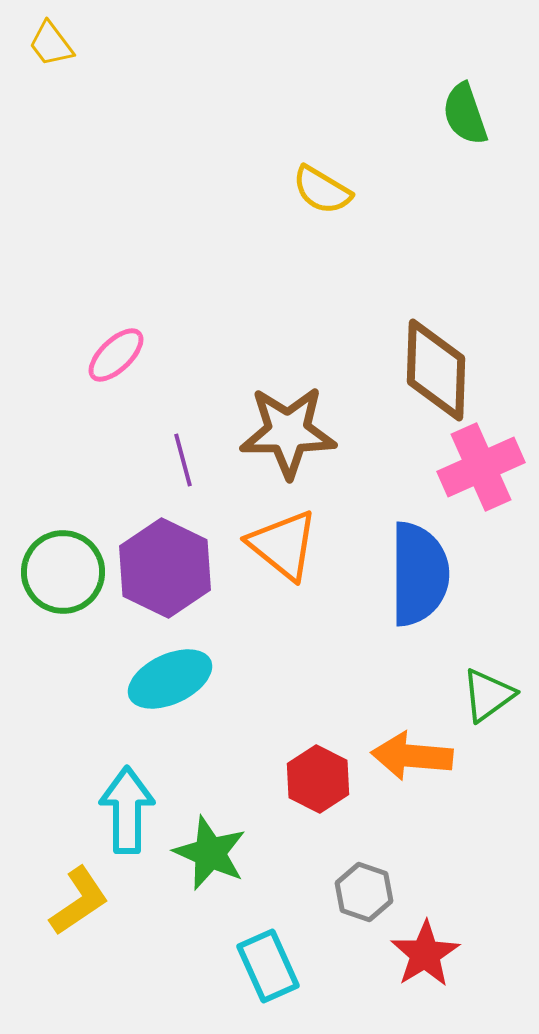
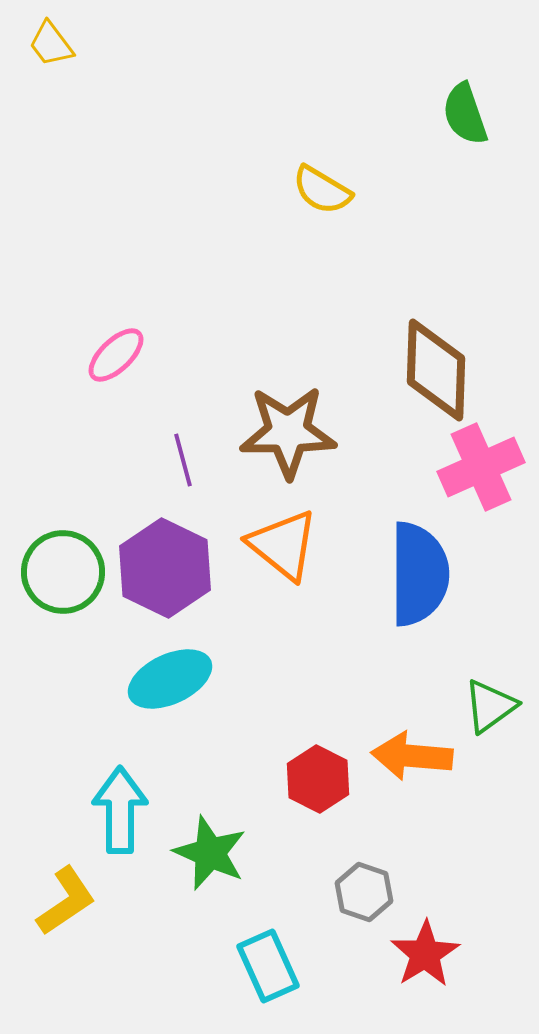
green triangle: moved 2 px right, 11 px down
cyan arrow: moved 7 px left
yellow L-shape: moved 13 px left
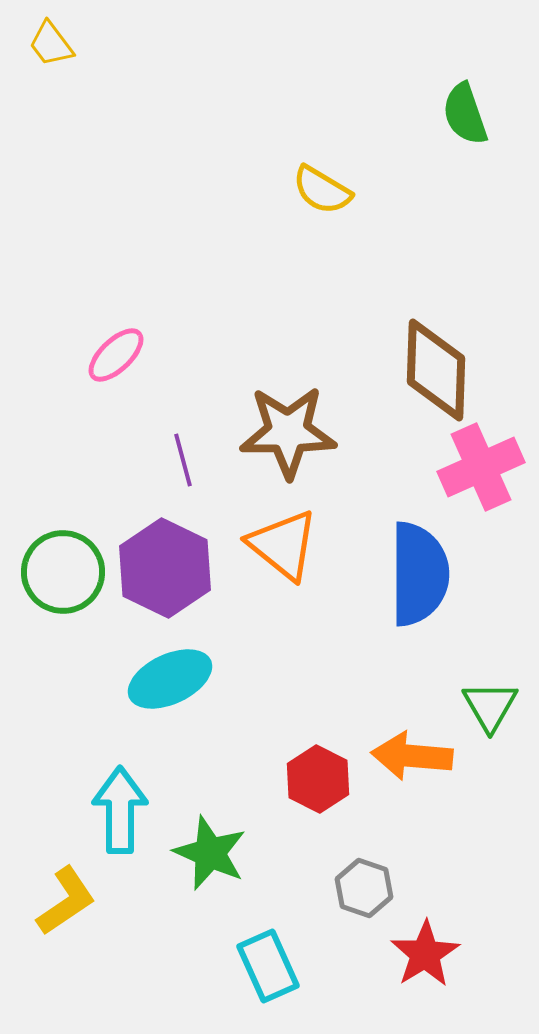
green triangle: rotated 24 degrees counterclockwise
gray hexagon: moved 4 px up
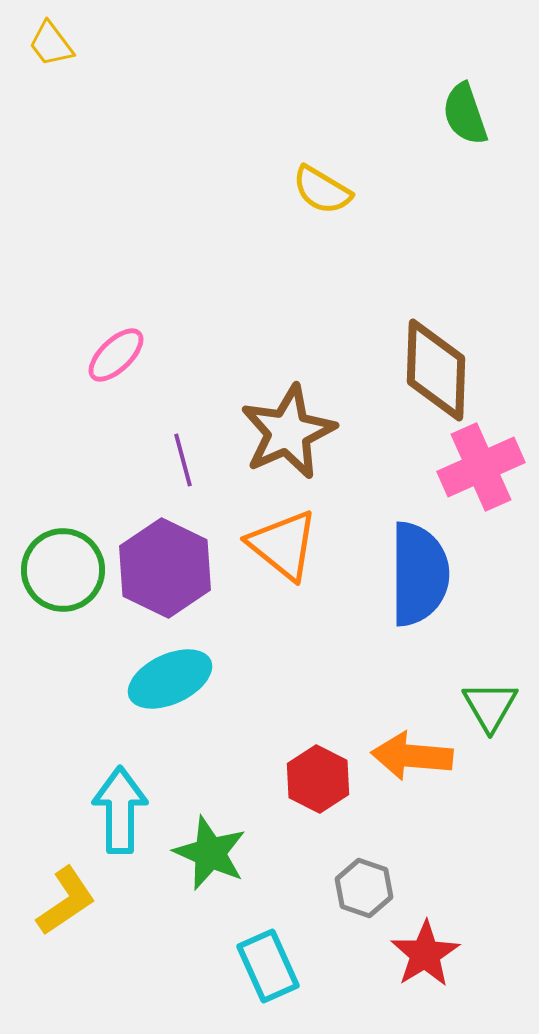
brown star: rotated 24 degrees counterclockwise
green circle: moved 2 px up
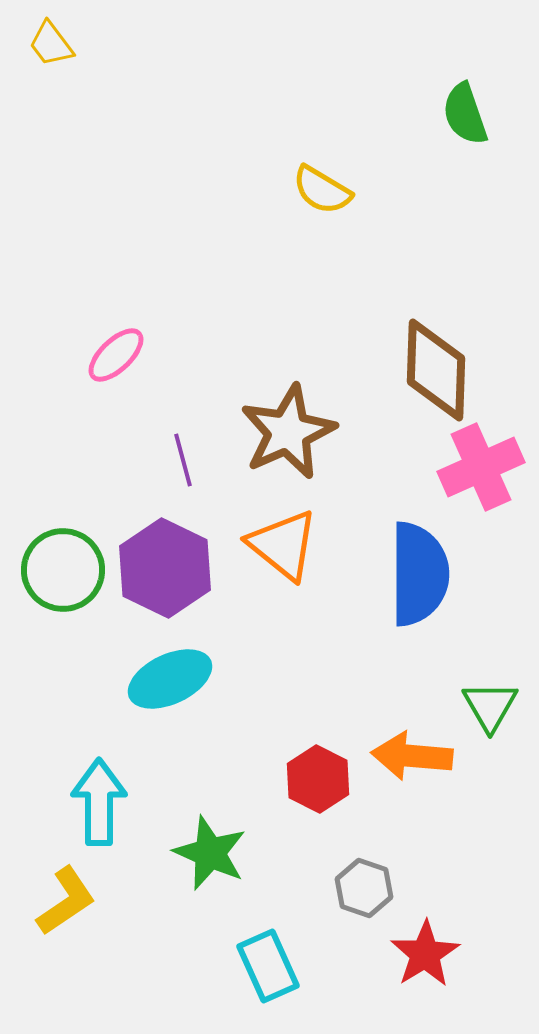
cyan arrow: moved 21 px left, 8 px up
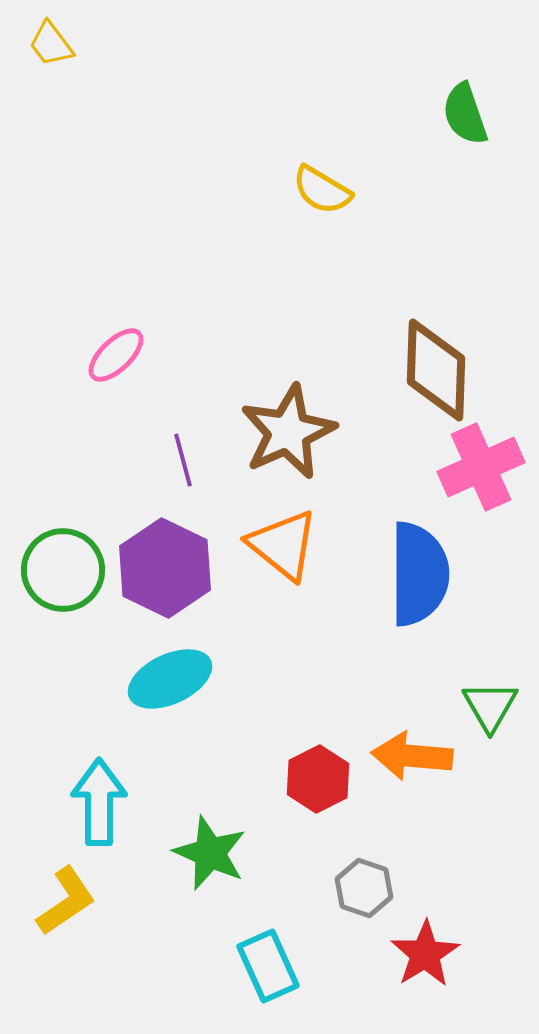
red hexagon: rotated 6 degrees clockwise
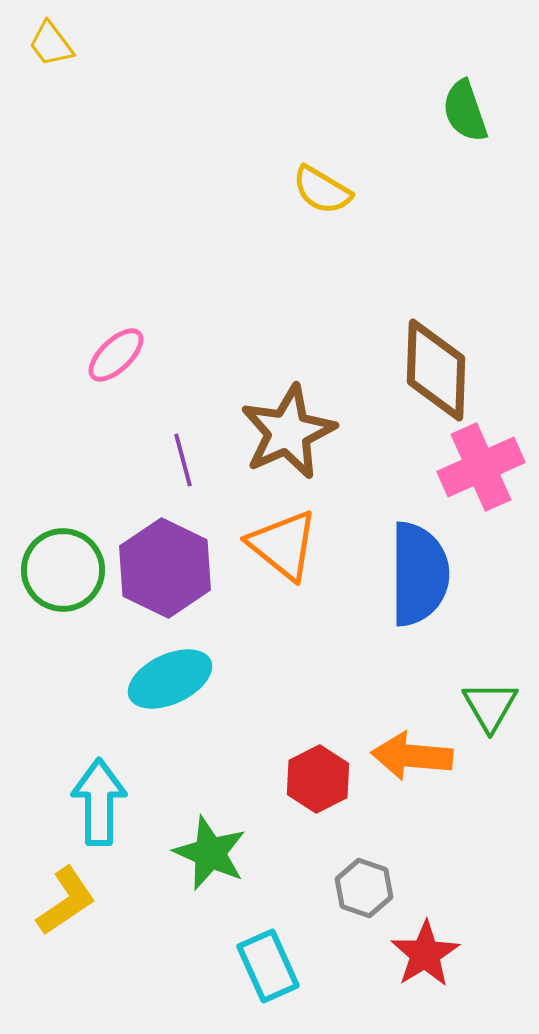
green semicircle: moved 3 px up
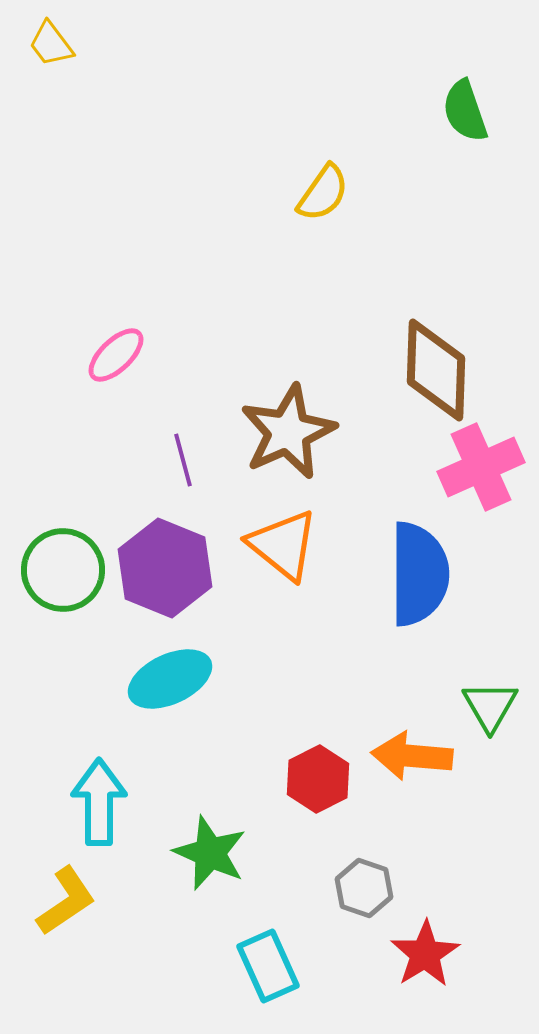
yellow semicircle: moved 1 px right, 3 px down; rotated 86 degrees counterclockwise
purple hexagon: rotated 4 degrees counterclockwise
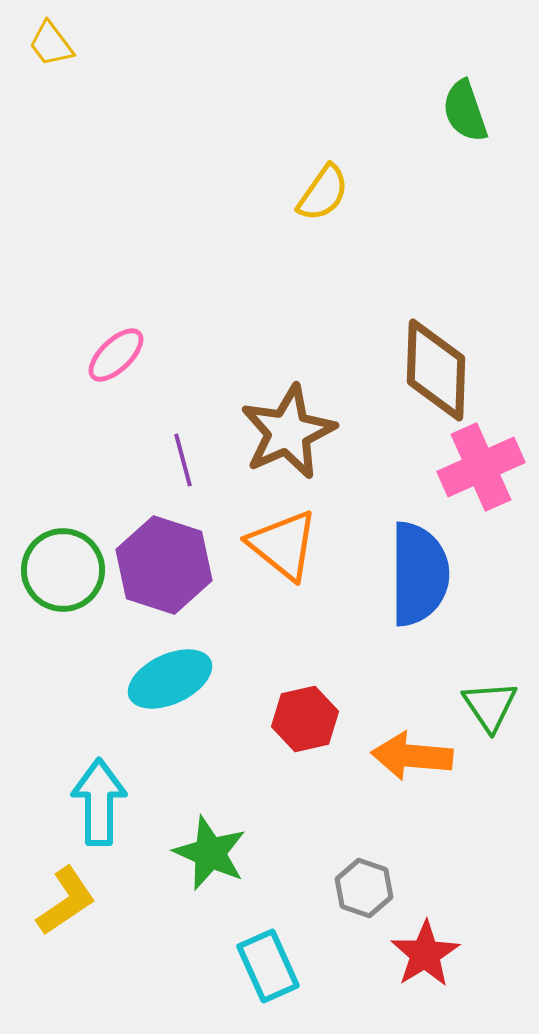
purple hexagon: moved 1 px left, 3 px up; rotated 4 degrees counterclockwise
green triangle: rotated 4 degrees counterclockwise
red hexagon: moved 13 px left, 60 px up; rotated 14 degrees clockwise
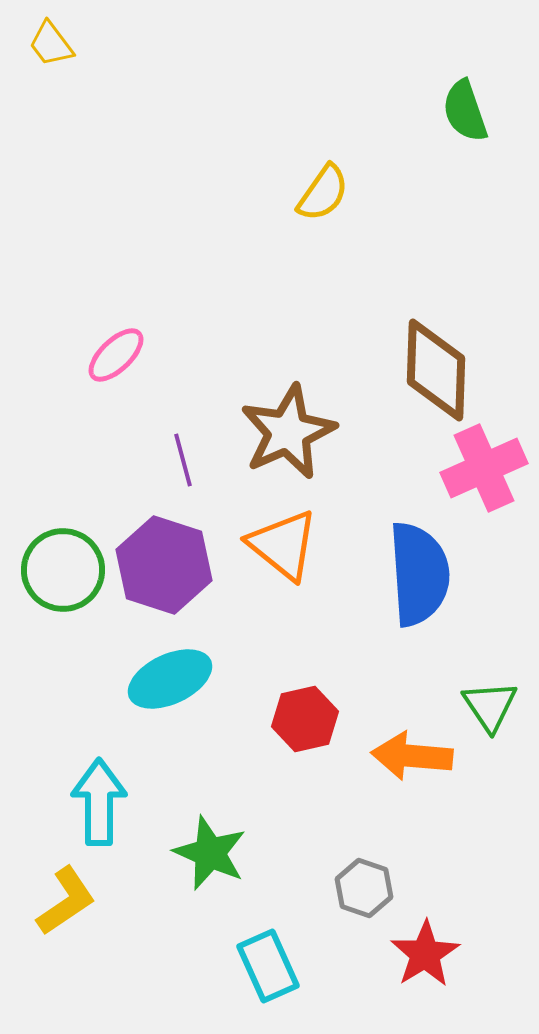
pink cross: moved 3 px right, 1 px down
blue semicircle: rotated 4 degrees counterclockwise
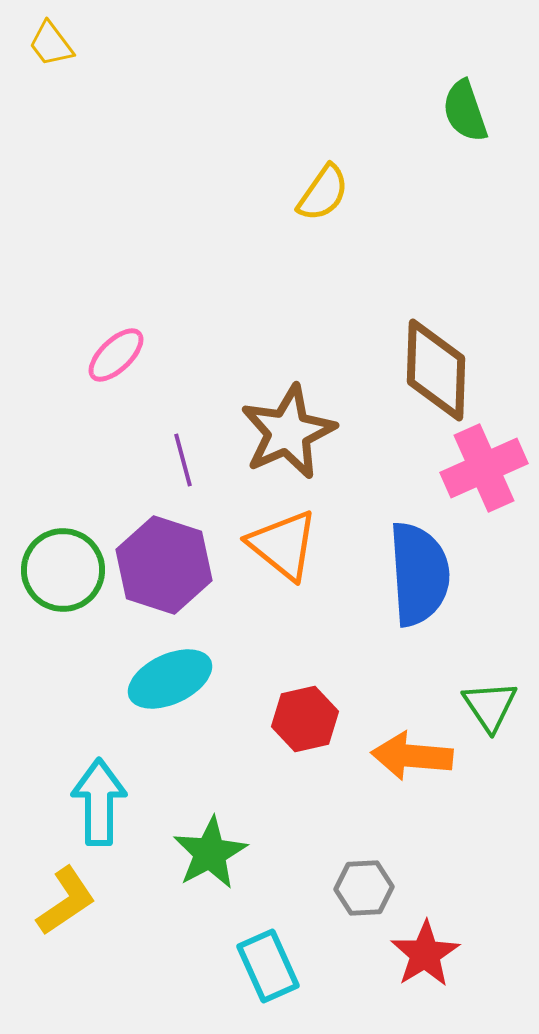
green star: rotated 20 degrees clockwise
gray hexagon: rotated 22 degrees counterclockwise
